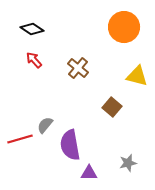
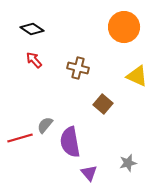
brown cross: rotated 25 degrees counterclockwise
yellow triangle: rotated 10 degrees clockwise
brown square: moved 9 px left, 3 px up
red line: moved 1 px up
purple semicircle: moved 3 px up
purple triangle: rotated 48 degrees clockwise
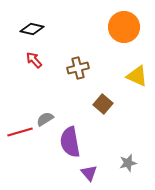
black diamond: rotated 20 degrees counterclockwise
brown cross: rotated 30 degrees counterclockwise
gray semicircle: moved 6 px up; rotated 18 degrees clockwise
red line: moved 6 px up
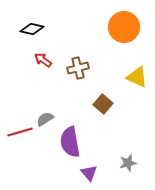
red arrow: moved 9 px right; rotated 12 degrees counterclockwise
yellow triangle: moved 1 px down
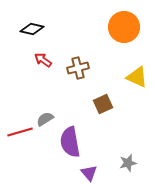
brown square: rotated 24 degrees clockwise
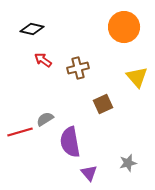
yellow triangle: rotated 25 degrees clockwise
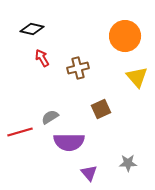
orange circle: moved 1 px right, 9 px down
red arrow: moved 1 px left, 2 px up; rotated 24 degrees clockwise
brown square: moved 2 px left, 5 px down
gray semicircle: moved 5 px right, 2 px up
purple semicircle: moved 1 px left; rotated 80 degrees counterclockwise
gray star: rotated 12 degrees clockwise
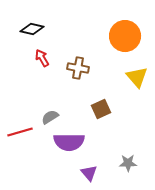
brown cross: rotated 25 degrees clockwise
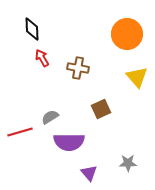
black diamond: rotated 75 degrees clockwise
orange circle: moved 2 px right, 2 px up
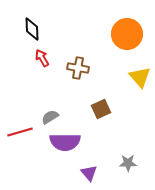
yellow triangle: moved 3 px right
purple semicircle: moved 4 px left
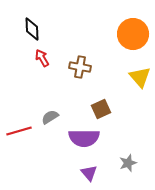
orange circle: moved 6 px right
brown cross: moved 2 px right, 1 px up
red line: moved 1 px left, 1 px up
purple semicircle: moved 19 px right, 4 px up
gray star: rotated 18 degrees counterclockwise
